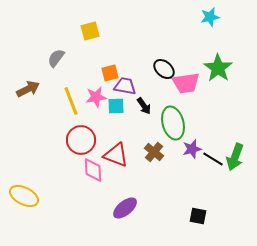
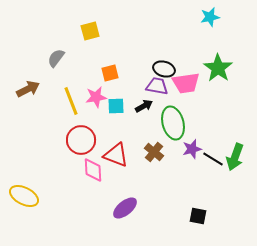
black ellipse: rotated 25 degrees counterclockwise
purple trapezoid: moved 32 px right
black arrow: rotated 84 degrees counterclockwise
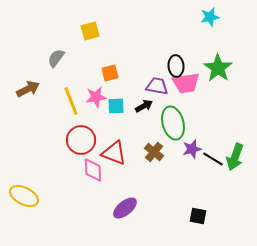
black ellipse: moved 12 px right, 3 px up; rotated 70 degrees clockwise
red triangle: moved 2 px left, 2 px up
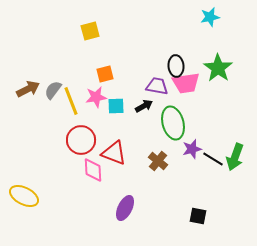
gray semicircle: moved 3 px left, 32 px down
orange square: moved 5 px left, 1 px down
brown cross: moved 4 px right, 9 px down
purple ellipse: rotated 25 degrees counterclockwise
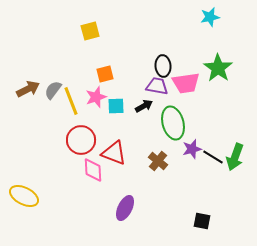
black ellipse: moved 13 px left
pink star: rotated 10 degrees counterclockwise
black line: moved 2 px up
black square: moved 4 px right, 5 px down
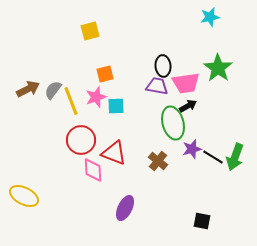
black arrow: moved 44 px right
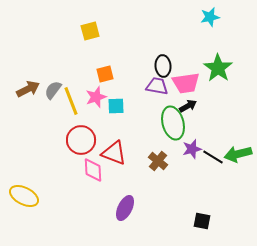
green arrow: moved 3 px right, 3 px up; rotated 56 degrees clockwise
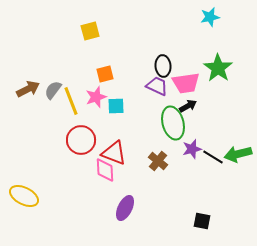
purple trapezoid: rotated 15 degrees clockwise
pink diamond: moved 12 px right
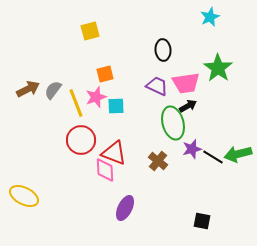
cyan star: rotated 12 degrees counterclockwise
black ellipse: moved 16 px up
yellow line: moved 5 px right, 2 px down
